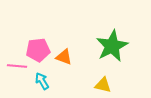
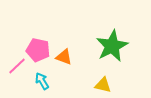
pink pentagon: rotated 20 degrees clockwise
pink line: rotated 48 degrees counterclockwise
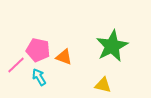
pink line: moved 1 px left, 1 px up
cyan arrow: moved 3 px left, 4 px up
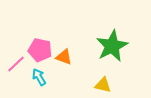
pink pentagon: moved 2 px right
pink line: moved 1 px up
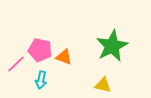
cyan arrow: moved 2 px right, 3 px down; rotated 138 degrees counterclockwise
